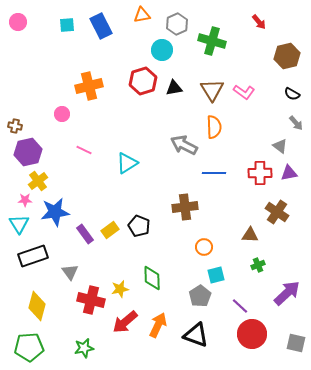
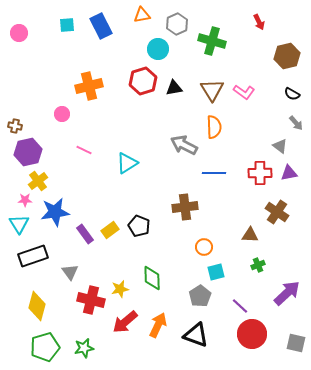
pink circle at (18, 22): moved 1 px right, 11 px down
red arrow at (259, 22): rotated 14 degrees clockwise
cyan circle at (162, 50): moved 4 px left, 1 px up
cyan square at (216, 275): moved 3 px up
green pentagon at (29, 347): moved 16 px right; rotated 12 degrees counterclockwise
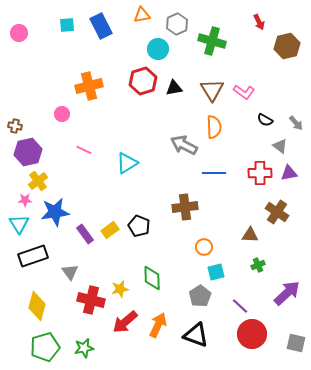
brown hexagon at (287, 56): moved 10 px up
black semicircle at (292, 94): moved 27 px left, 26 px down
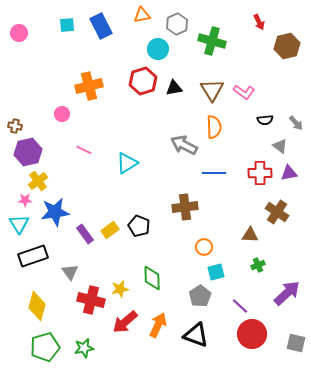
black semicircle at (265, 120): rotated 35 degrees counterclockwise
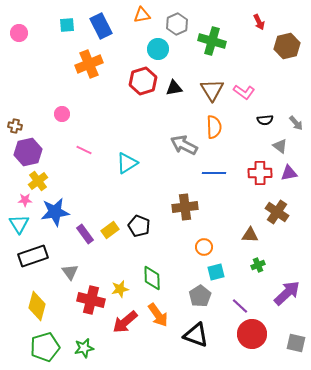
orange cross at (89, 86): moved 22 px up; rotated 8 degrees counterclockwise
orange arrow at (158, 325): moved 10 px up; rotated 120 degrees clockwise
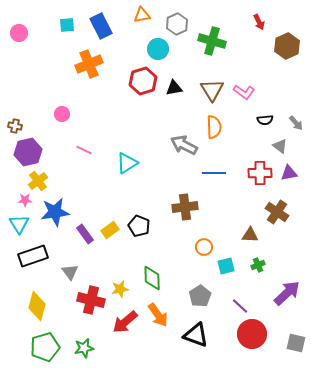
brown hexagon at (287, 46): rotated 10 degrees counterclockwise
cyan square at (216, 272): moved 10 px right, 6 px up
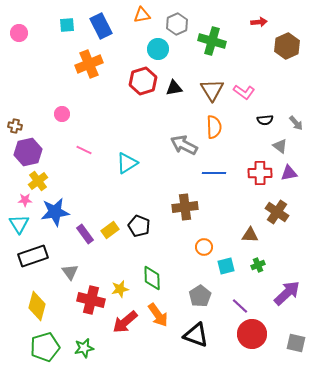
red arrow at (259, 22): rotated 70 degrees counterclockwise
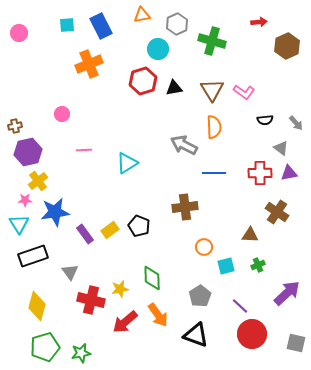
brown cross at (15, 126): rotated 24 degrees counterclockwise
gray triangle at (280, 146): moved 1 px right, 2 px down
pink line at (84, 150): rotated 28 degrees counterclockwise
green star at (84, 348): moved 3 px left, 5 px down
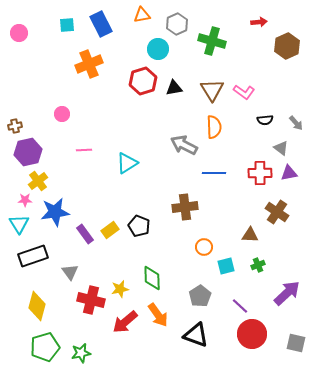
blue rectangle at (101, 26): moved 2 px up
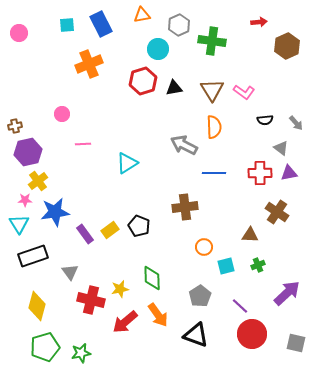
gray hexagon at (177, 24): moved 2 px right, 1 px down
green cross at (212, 41): rotated 8 degrees counterclockwise
pink line at (84, 150): moved 1 px left, 6 px up
